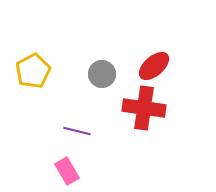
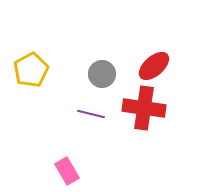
yellow pentagon: moved 2 px left, 1 px up
purple line: moved 14 px right, 17 px up
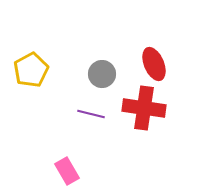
red ellipse: moved 2 px up; rotated 72 degrees counterclockwise
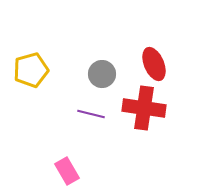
yellow pentagon: rotated 12 degrees clockwise
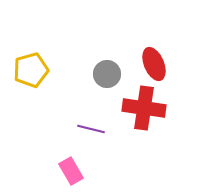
gray circle: moved 5 px right
purple line: moved 15 px down
pink rectangle: moved 4 px right
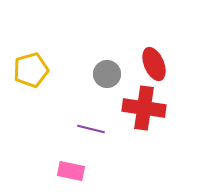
pink rectangle: rotated 48 degrees counterclockwise
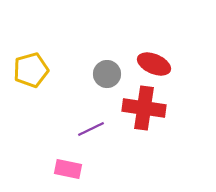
red ellipse: rotated 44 degrees counterclockwise
purple line: rotated 40 degrees counterclockwise
pink rectangle: moved 3 px left, 2 px up
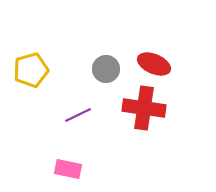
gray circle: moved 1 px left, 5 px up
purple line: moved 13 px left, 14 px up
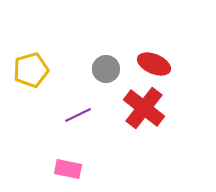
red cross: rotated 30 degrees clockwise
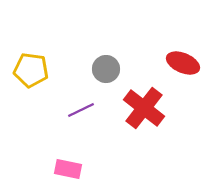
red ellipse: moved 29 px right, 1 px up
yellow pentagon: rotated 24 degrees clockwise
purple line: moved 3 px right, 5 px up
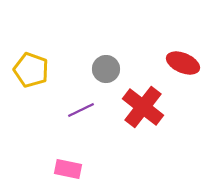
yellow pentagon: rotated 12 degrees clockwise
red cross: moved 1 px left, 1 px up
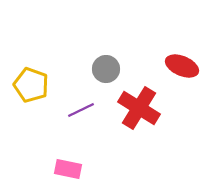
red ellipse: moved 1 px left, 3 px down
yellow pentagon: moved 15 px down
red cross: moved 4 px left, 1 px down; rotated 6 degrees counterclockwise
